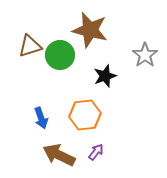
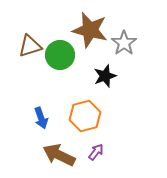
gray star: moved 21 px left, 12 px up
orange hexagon: moved 1 px down; rotated 8 degrees counterclockwise
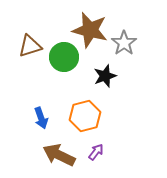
green circle: moved 4 px right, 2 px down
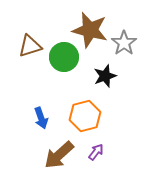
brown arrow: rotated 68 degrees counterclockwise
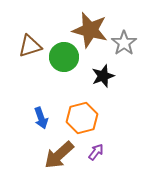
black star: moved 2 px left
orange hexagon: moved 3 px left, 2 px down
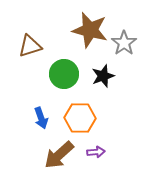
green circle: moved 17 px down
orange hexagon: moved 2 px left; rotated 16 degrees clockwise
purple arrow: rotated 48 degrees clockwise
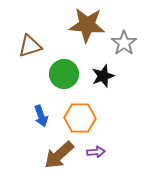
brown star: moved 3 px left, 5 px up; rotated 9 degrees counterclockwise
blue arrow: moved 2 px up
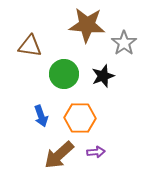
brown triangle: rotated 25 degrees clockwise
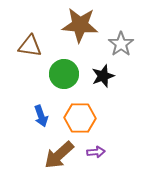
brown star: moved 7 px left
gray star: moved 3 px left, 1 px down
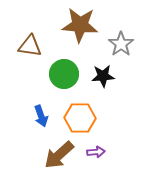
black star: rotated 15 degrees clockwise
